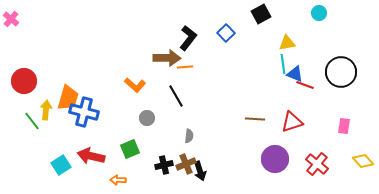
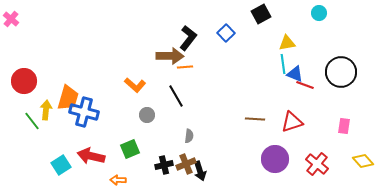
brown arrow: moved 3 px right, 2 px up
gray circle: moved 3 px up
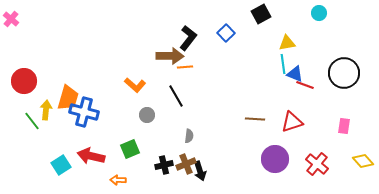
black circle: moved 3 px right, 1 px down
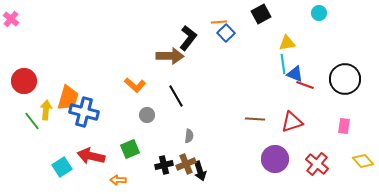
orange line: moved 34 px right, 45 px up
black circle: moved 1 px right, 6 px down
cyan square: moved 1 px right, 2 px down
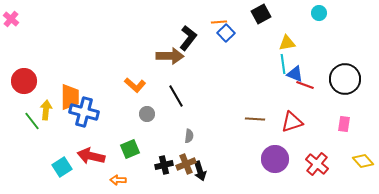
orange trapezoid: moved 2 px right, 1 px up; rotated 16 degrees counterclockwise
gray circle: moved 1 px up
pink rectangle: moved 2 px up
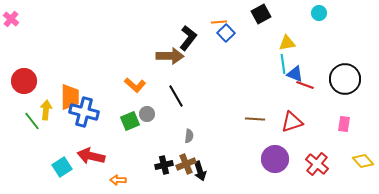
green square: moved 28 px up
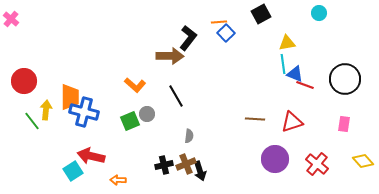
cyan square: moved 11 px right, 4 px down
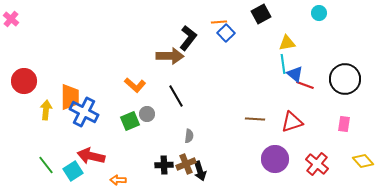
blue triangle: rotated 18 degrees clockwise
blue cross: rotated 12 degrees clockwise
green line: moved 14 px right, 44 px down
black cross: rotated 12 degrees clockwise
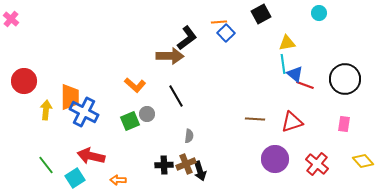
black L-shape: moved 1 px left; rotated 15 degrees clockwise
cyan square: moved 2 px right, 7 px down
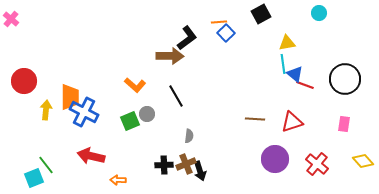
cyan square: moved 41 px left; rotated 12 degrees clockwise
